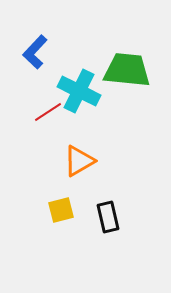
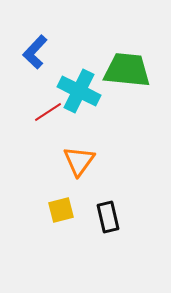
orange triangle: rotated 24 degrees counterclockwise
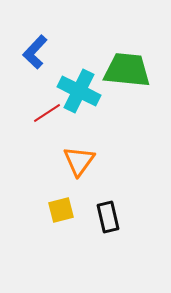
red line: moved 1 px left, 1 px down
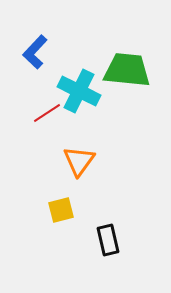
black rectangle: moved 23 px down
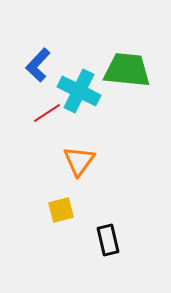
blue L-shape: moved 3 px right, 13 px down
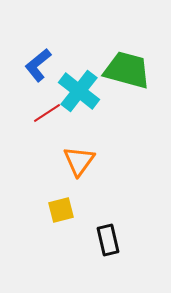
blue L-shape: rotated 8 degrees clockwise
green trapezoid: rotated 9 degrees clockwise
cyan cross: rotated 12 degrees clockwise
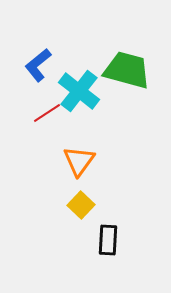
yellow square: moved 20 px right, 5 px up; rotated 32 degrees counterclockwise
black rectangle: rotated 16 degrees clockwise
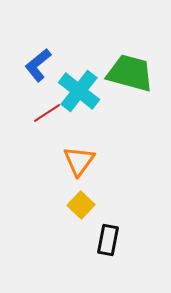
green trapezoid: moved 3 px right, 3 px down
black rectangle: rotated 8 degrees clockwise
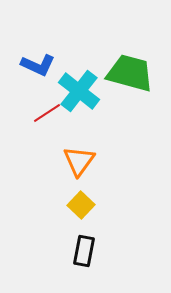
blue L-shape: rotated 116 degrees counterclockwise
black rectangle: moved 24 px left, 11 px down
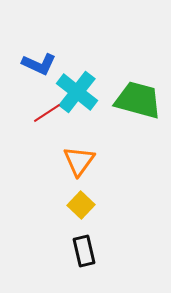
blue L-shape: moved 1 px right, 1 px up
green trapezoid: moved 8 px right, 27 px down
cyan cross: moved 2 px left, 1 px down
black rectangle: rotated 24 degrees counterclockwise
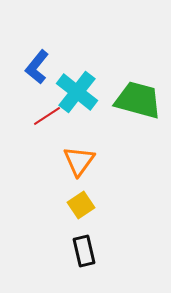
blue L-shape: moved 2 px left, 3 px down; rotated 104 degrees clockwise
red line: moved 3 px down
yellow square: rotated 12 degrees clockwise
